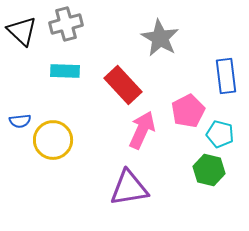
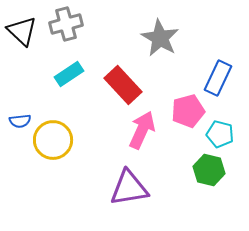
cyan rectangle: moved 4 px right, 3 px down; rotated 36 degrees counterclockwise
blue rectangle: moved 8 px left, 2 px down; rotated 32 degrees clockwise
pink pentagon: rotated 12 degrees clockwise
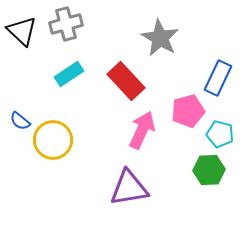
red rectangle: moved 3 px right, 4 px up
blue semicircle: rotated 45 degrees clockwise
green hexagon: rotated 16 degrees counterclockwise
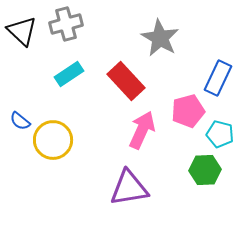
green hexagon: moved 4 px left
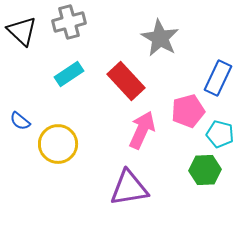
gray cross: moved 3 px right, 2 px up
yellow circle: moved 5 px right, 4 px down
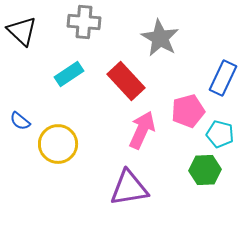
gray cross: moved 15 px right; rotated 20 degrees clockwise
blue rectangle: moved 5 px right
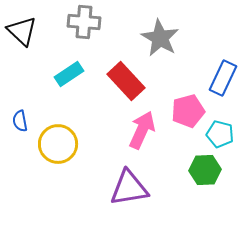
blue semicircle: rotated 40 degrees clockwise
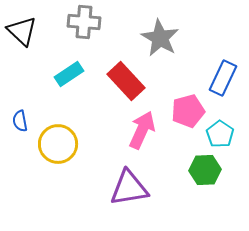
cyan pentagon: rotated 20 degrees clockwise
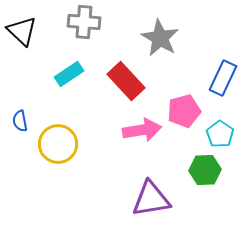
pink pentagon: moved 4 px left
pink arrow: rotated 57 degrees clockwise
purple triangle: moved 22 px right, 11 px down
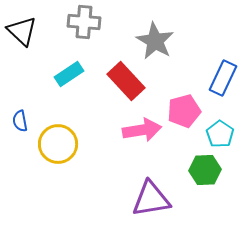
gray star: moved 5 px left, 3 px down
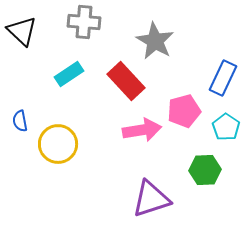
cyan pentagon: moved 6 px right, 7 px up
purple triangle: rotated 9 degrees counterclockwise
